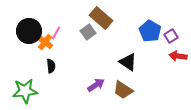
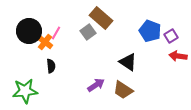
blue pentagon: rotated 10 degrees counterclockwise
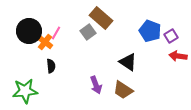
purple arrow: rotated 102 degrees clockwise
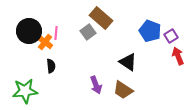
pink line: rotated 24 degrees counterclockwise
red arrow: rotated 60 degrees clockwise
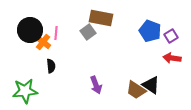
brown rectangle: rotated 30 degrees counterclockwise
black circle: moved 1 px right, 1 px up
orange cross: moved 2 px left
red arrow: moved 6 px left, 2 px down; rotated 60 degrees counterclockwise
black triangle: moved 23 px right, 23 px down
brown trapezoid: moved 13 px right
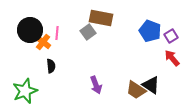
pink line: moved 1 px right
red arrow: rotated 42 degrees clockwise
green star: rotated 15 degrees counterclockwise
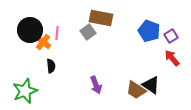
blue pentagon: moved 1 px left
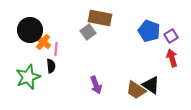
brown rectangle: moved 1 px left
pink line: moved 1 px left, 16 px down
red arrow: rotated 24 degrees clockwise
green star: moved 3 px right, 14 px up
